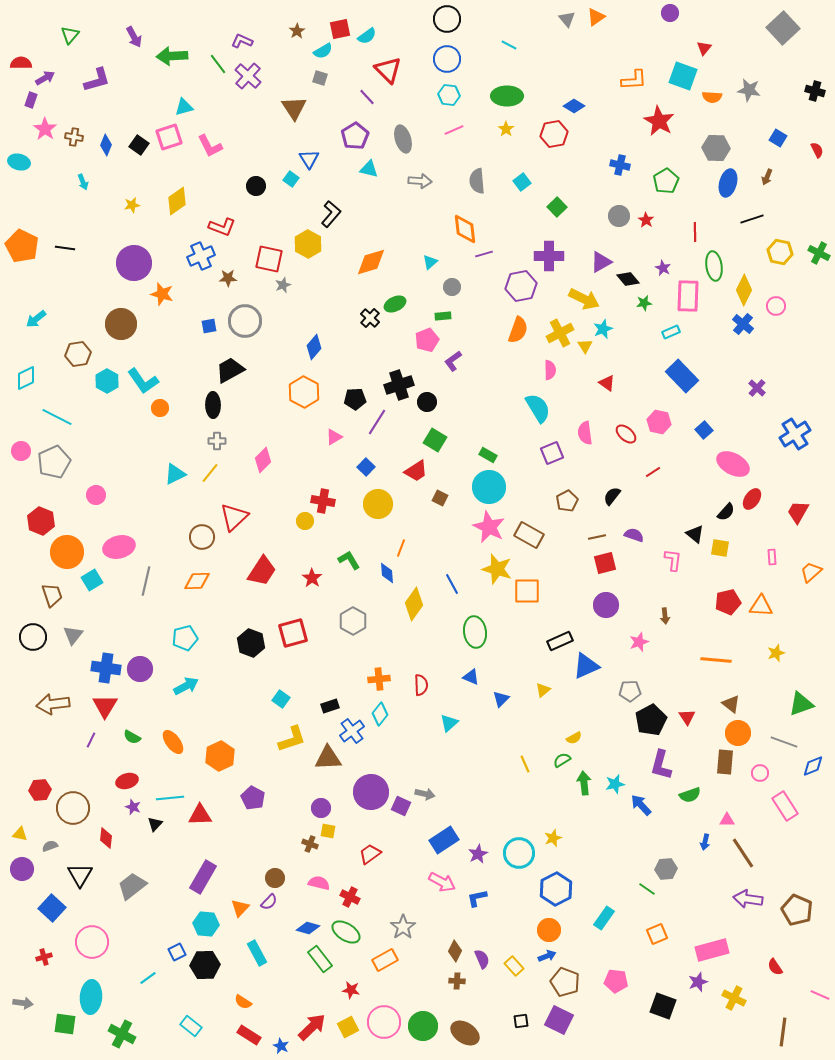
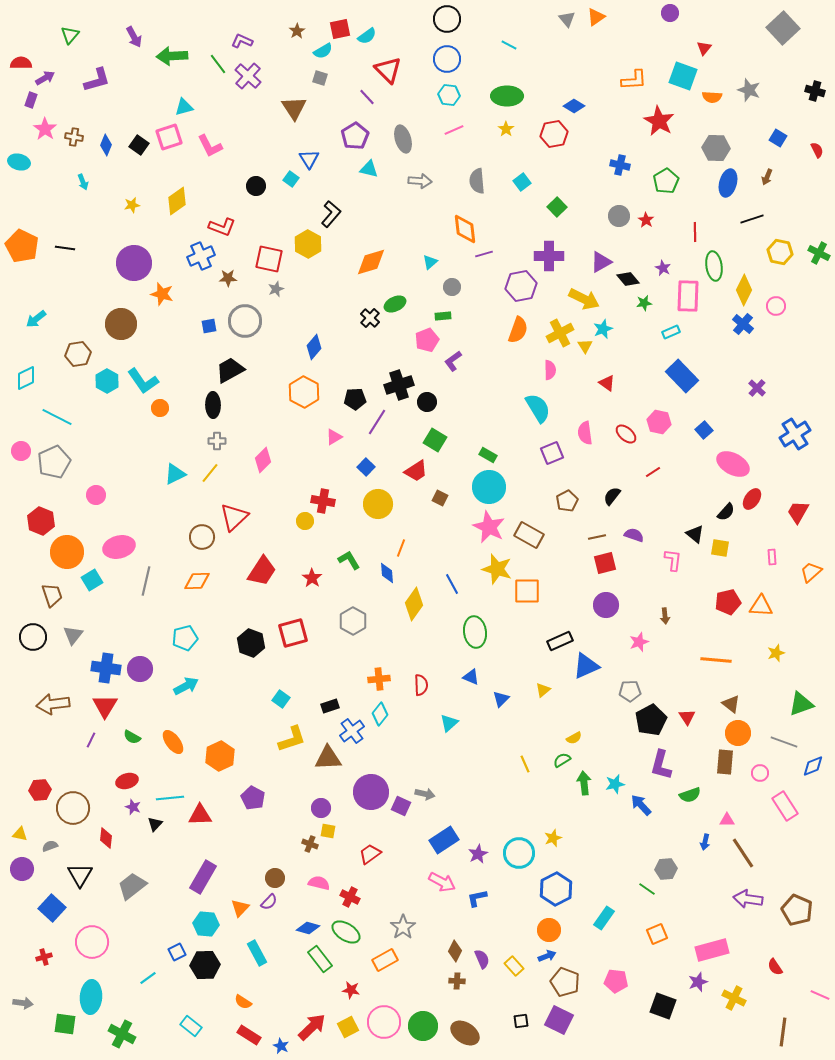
gray star at (749, 90): rotated 10 degrees clockwise
gray star at (283, 285): moved 7 px left, 4 px down
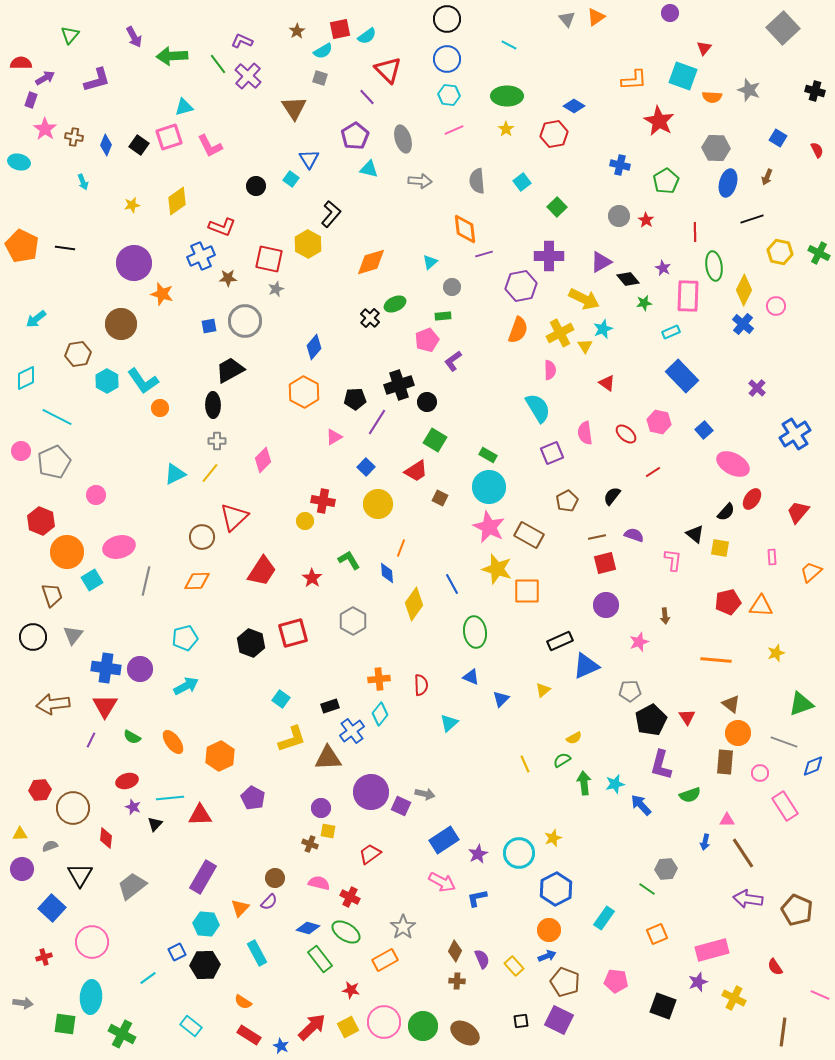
red trapezoid at (798, 512): rotated 10 degrees clockwise
yellow triangle at (20, 834): rotated 14 degrees counterclockwise
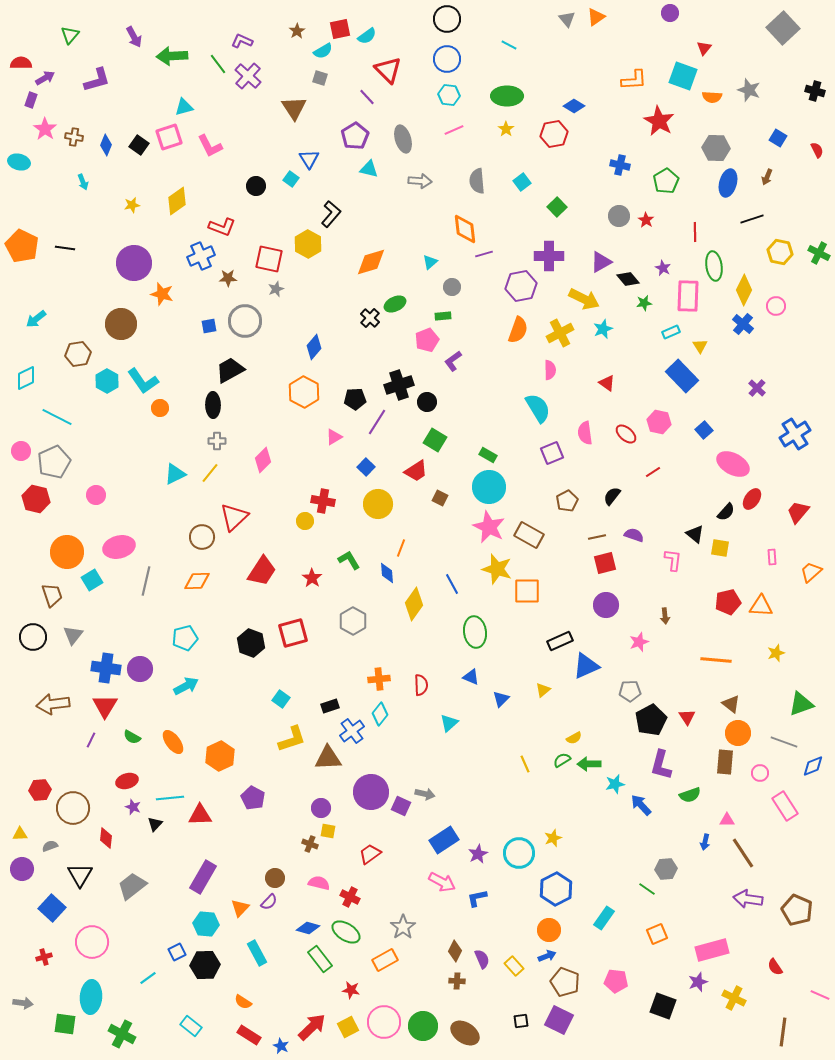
yellow triangle at (585, 346): moved 115 px right
red hexagon at (41, 521): moved 5 px left, 22 px up; rotated 8 degrees counterclockwise
green arrow at (584, 783): moved 5 px right, 19 px up; rotated 85 degrees counterclockwise
